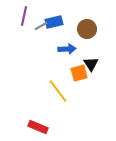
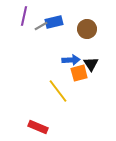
blue arrow: moved 4 px right, 11 px down
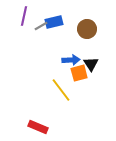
yellow line: moved 3 px right, 1 px up
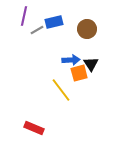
gray line: moved 4 px left, 4 px down
red rectangle: moved 4 px left, 1 px down
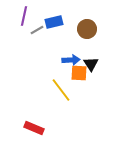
orange square: rotated 18 degrees clockwise
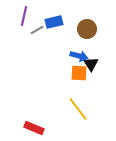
blue arrow: moved 8 px right, 4 px up; rotated 18 degrees clockwise
yellow line: moved 17 px right, 19 px down
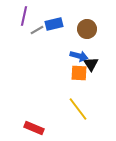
blue rectangle: moved 2 px down
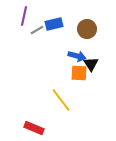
blue arrow: moved 2 px left
yellow line: moved 17 px left, 9 px up
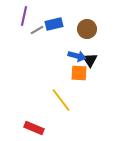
black triangle: moved 1 px left, 4 px up
